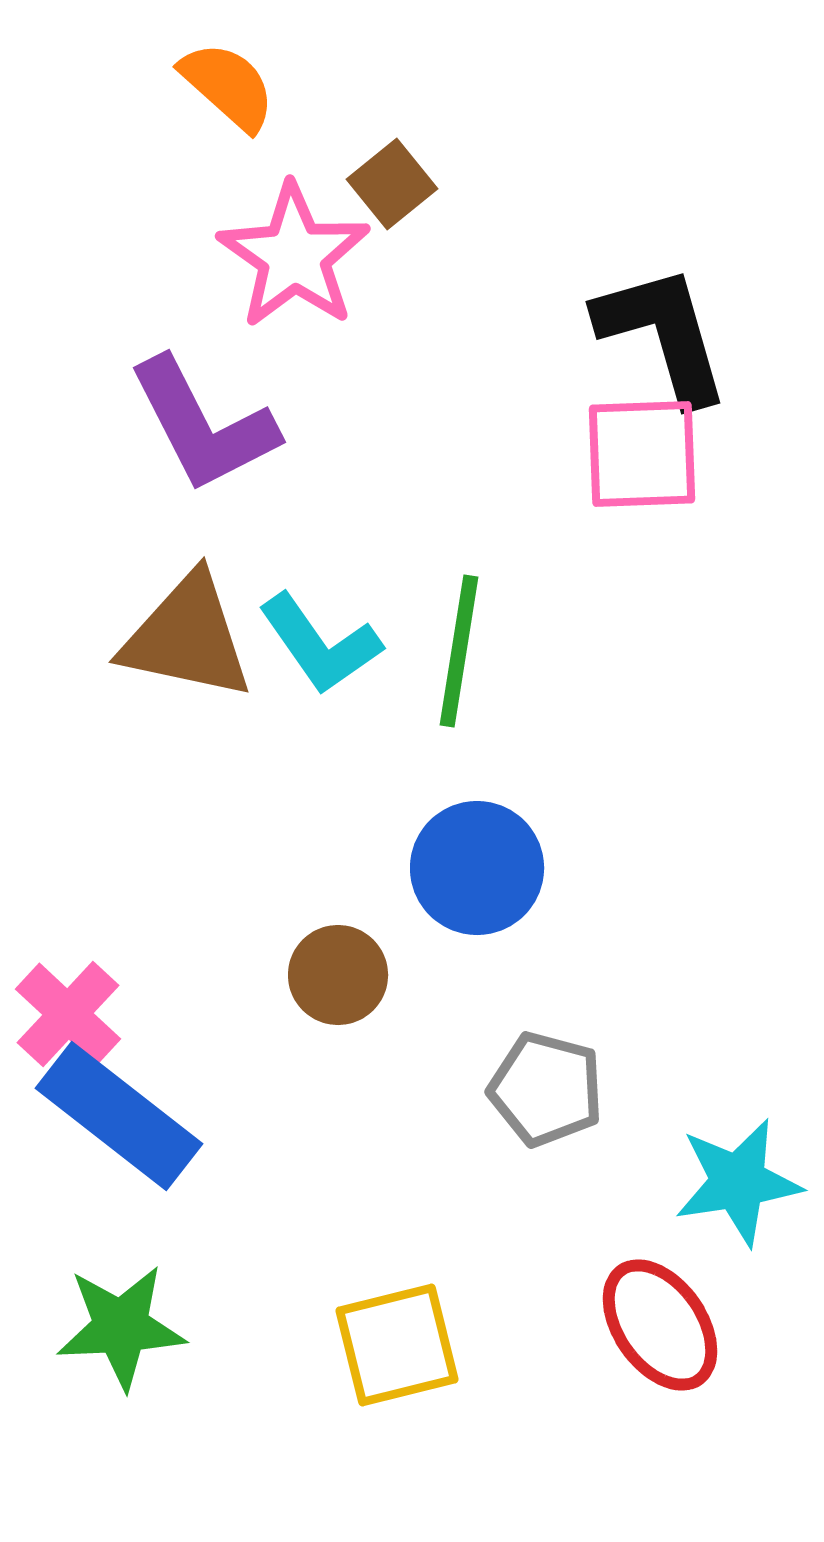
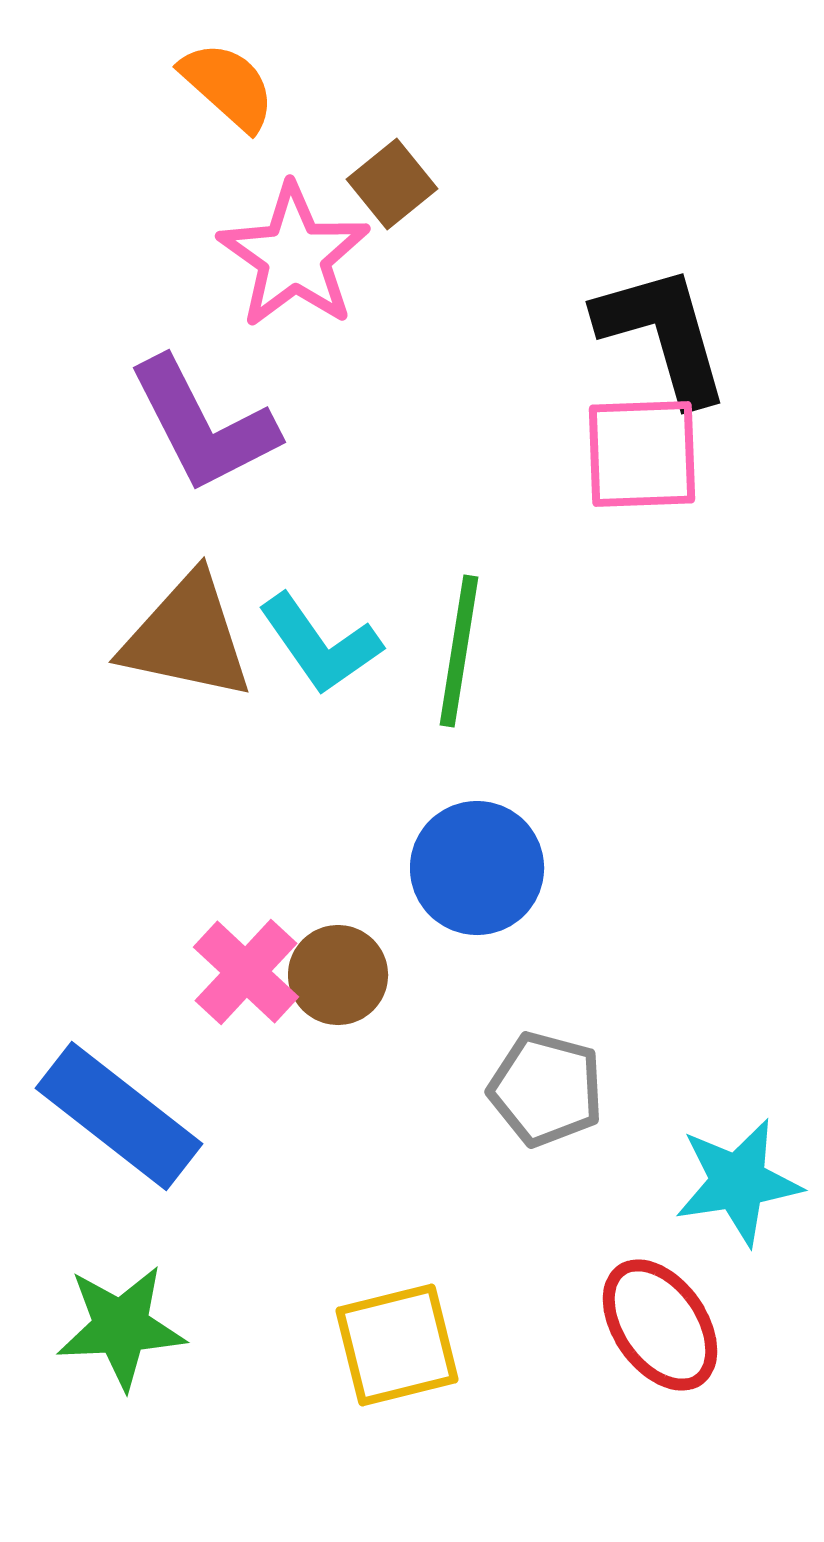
pink cross: moved 178 px right, 42 px up
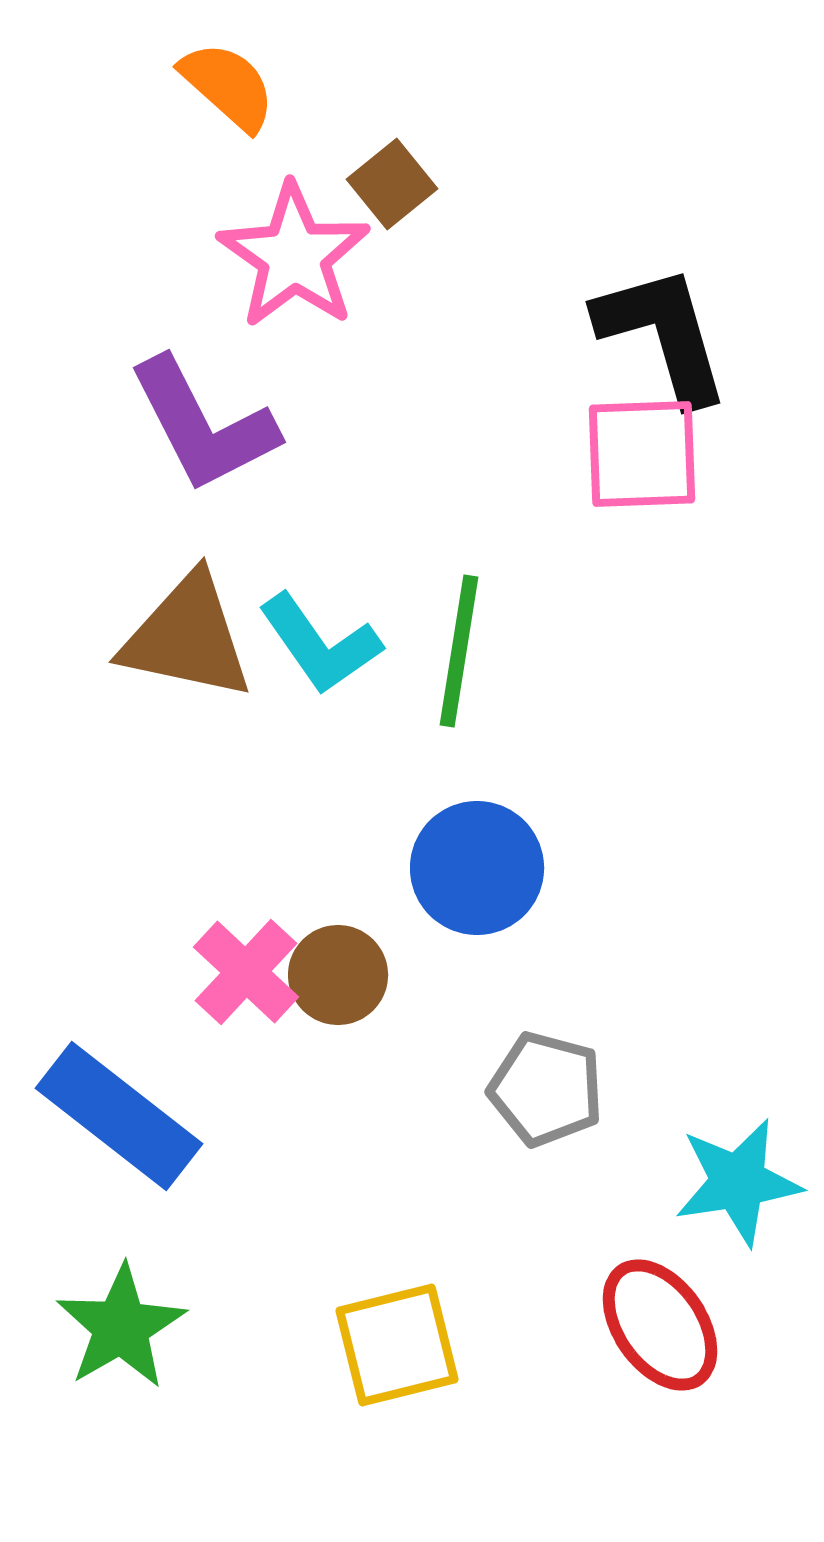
green star: rotated 27 degrees counterclockwise
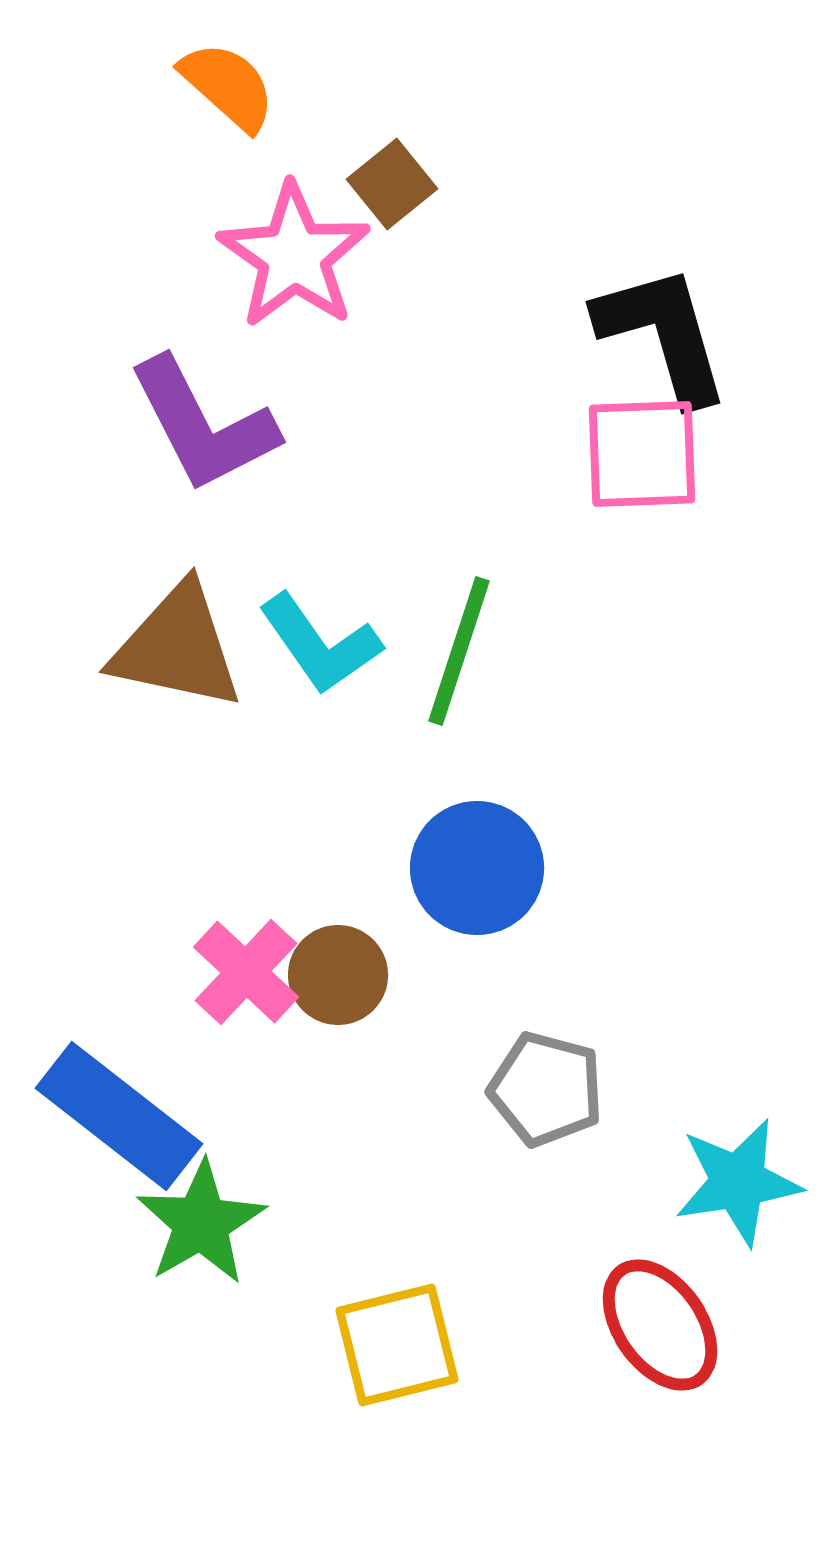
brown triangle: moved 10 px left, 10 px down
green line: rotated 9 degrees clockwise
green star: moved 80 px right, 104 px up
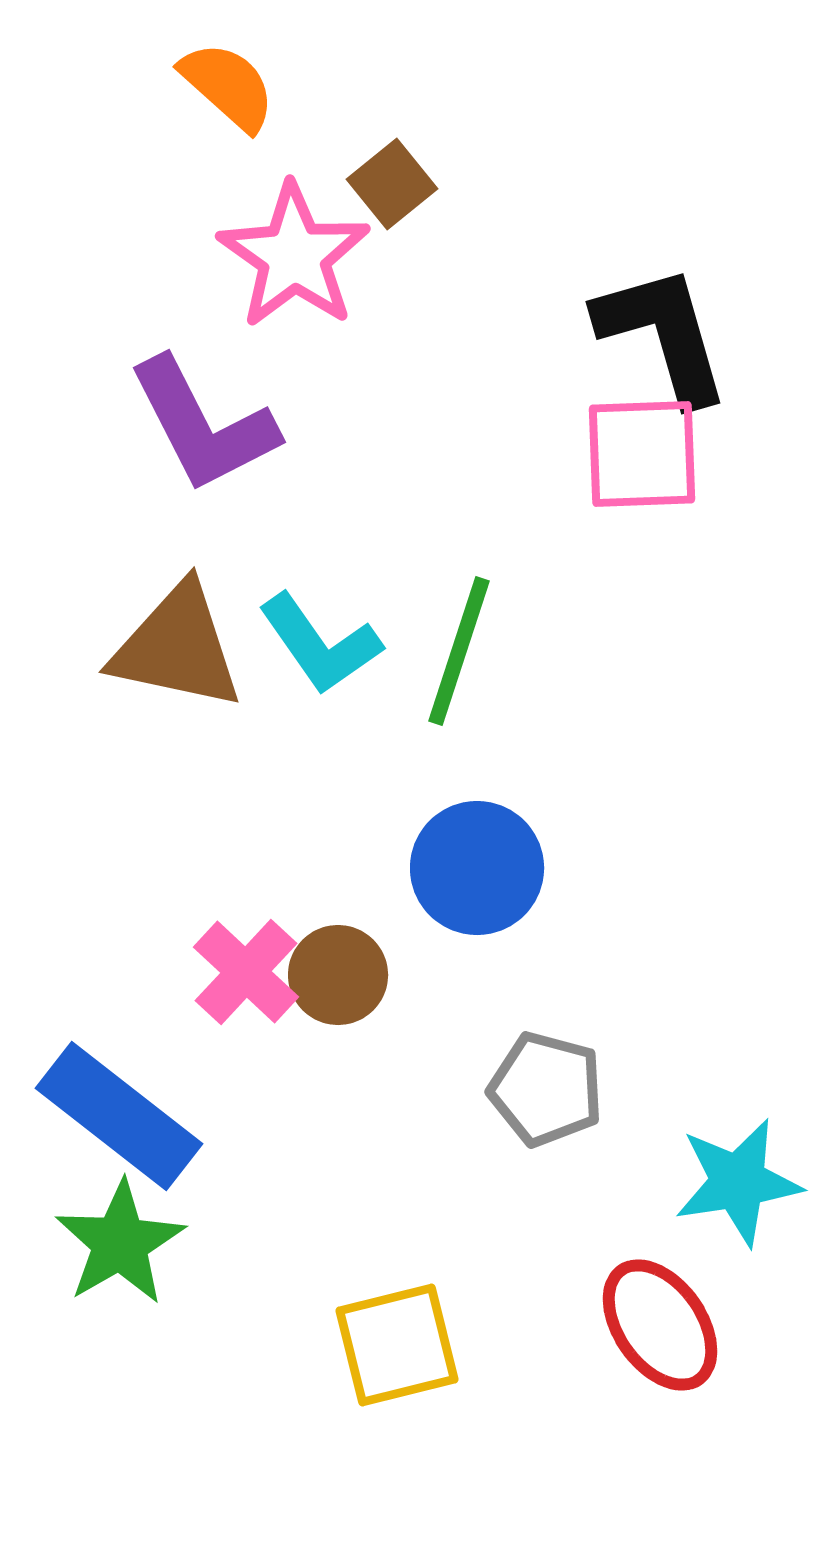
green star: moved 81 px left, 20 px down
